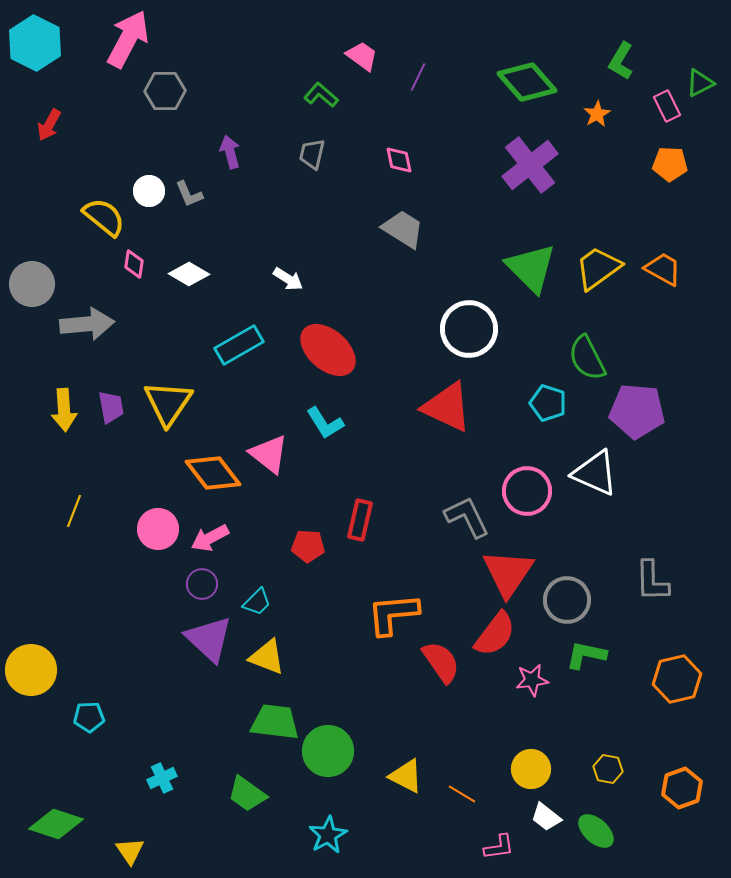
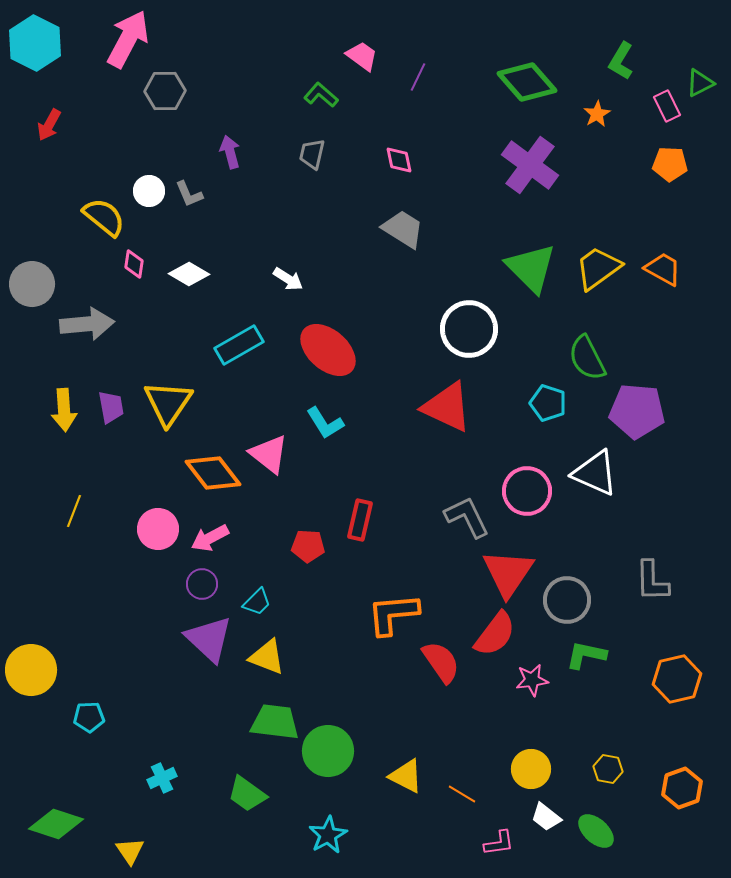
purple cross at (530, 165): rotated 16 degrees counterclockwise
pink L-shape at (499, 847): moved 4 px up
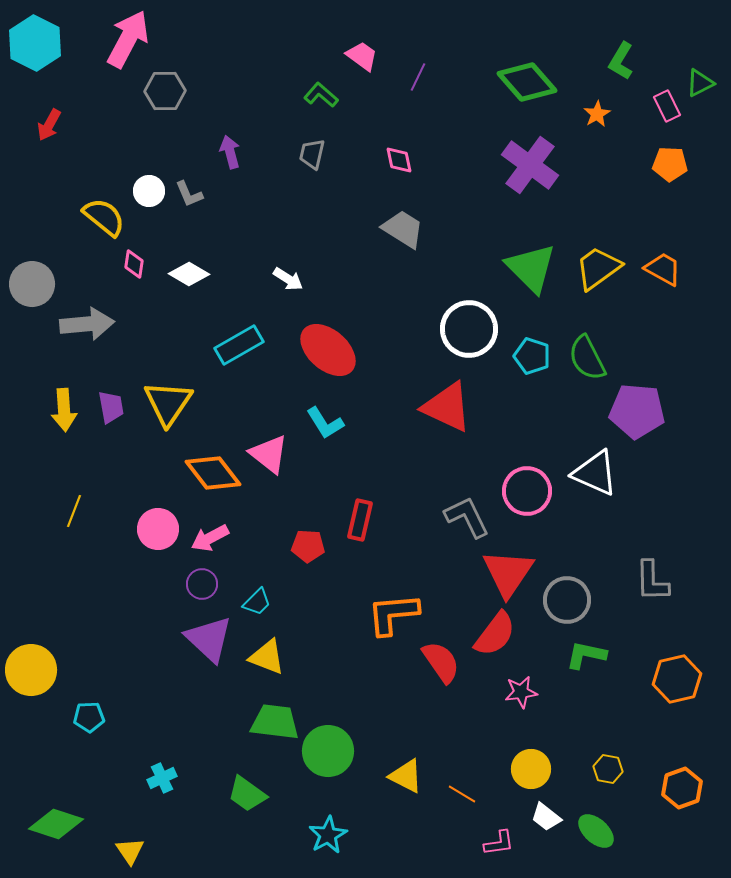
cyan pentagon at (548, 403): moved 16 px left, 47 px up
pink star at (532, 680): moved 11 px left, 12 px down
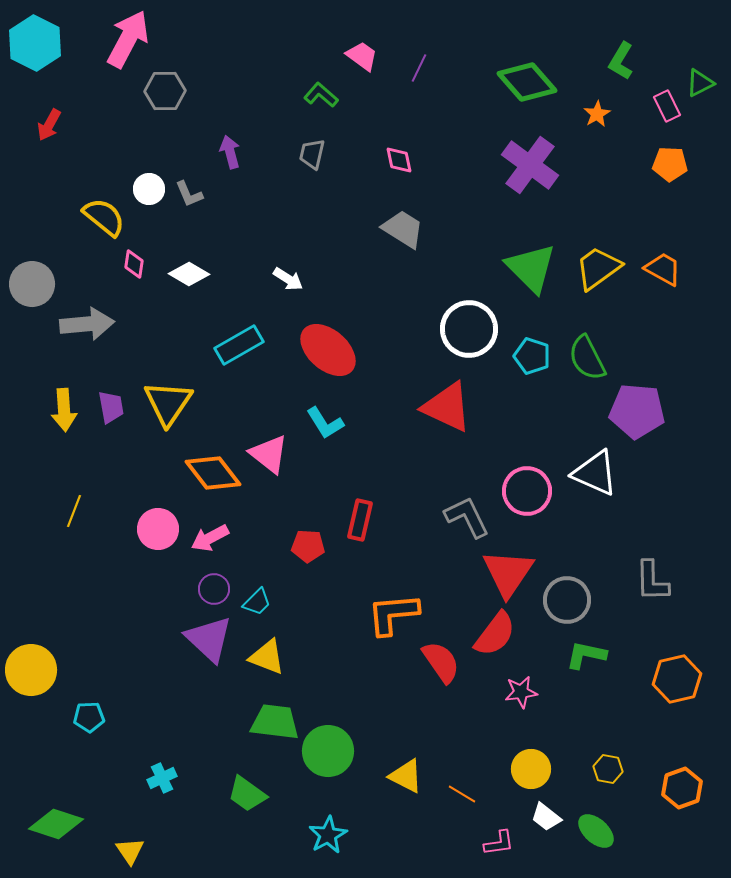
purple line at (418, 77): moved 1 px right, 9 px up
white circle at (149, 191): moved 2 px up
purple circle at (202, 584): moved 12 px right, 5 px down
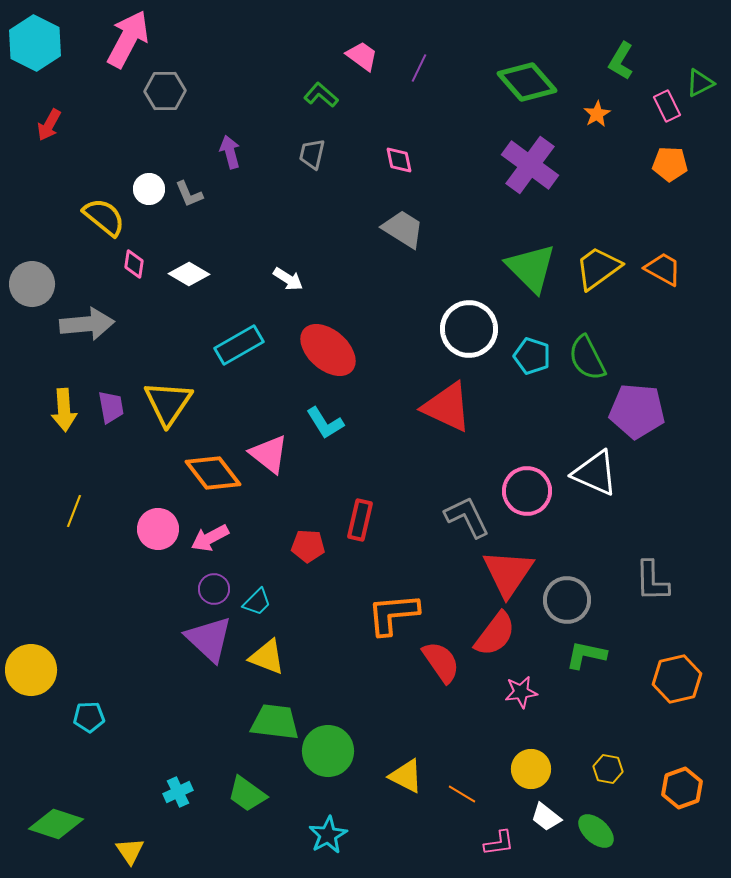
cyan cross at (162, 778): moved 16 px right, 14 px down
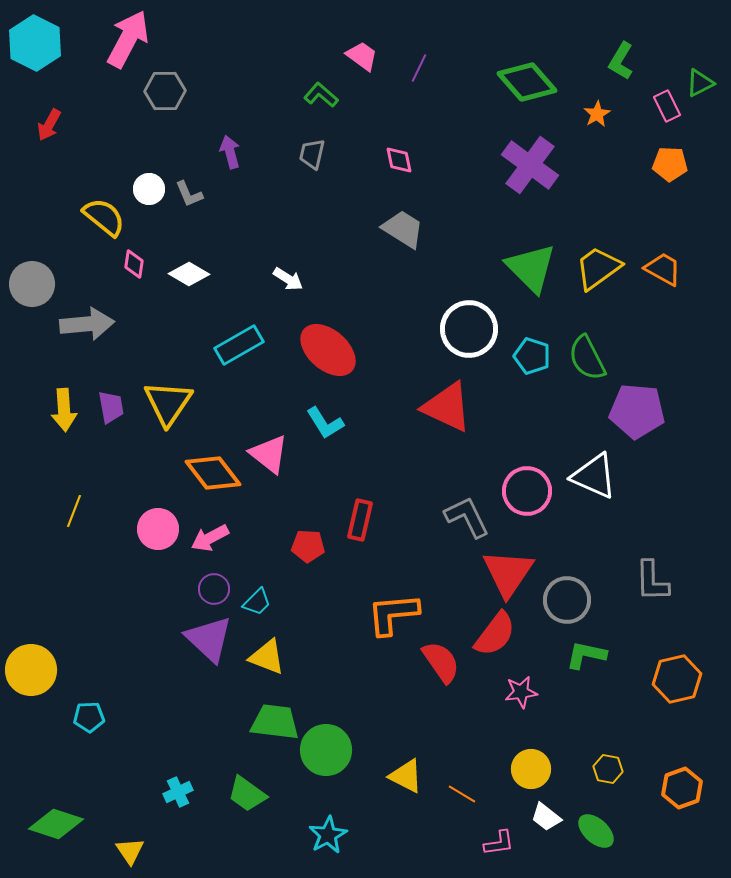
white triangle at (595, 473): moved 1 px left, 3 px down
green circle at (328, 751): moved 2 px left, 1 px up
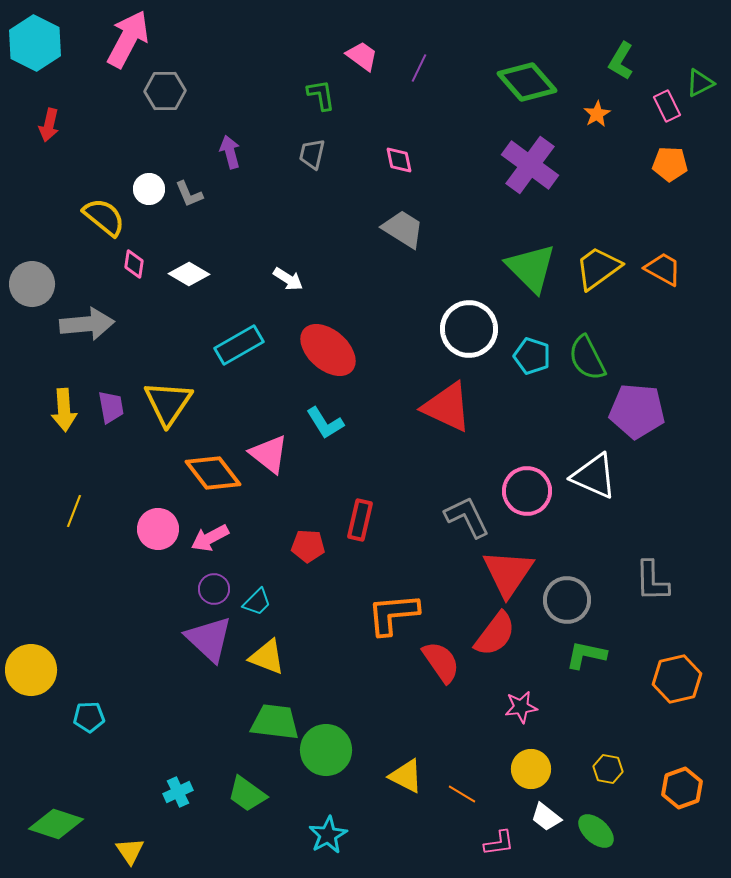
green L-shape at (321, 95): rotated 40 degrees clockwise
red arrow at (49, 125): rotated 16 degrees counterclockwise
pink star at (521, 692): moved 15 px down
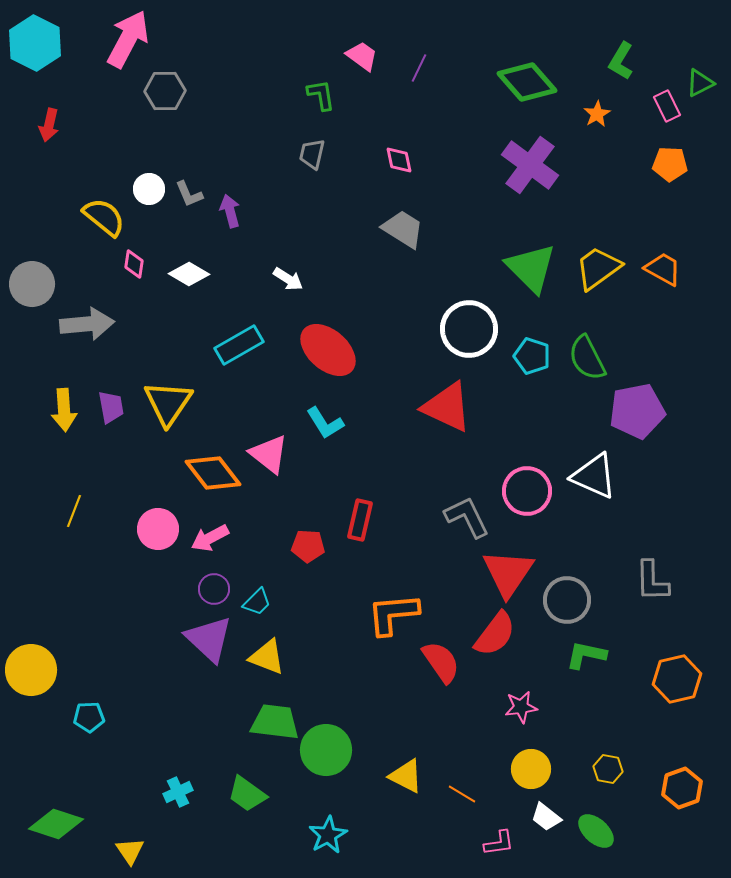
purple arrow at (230, 152): moved 59 px down
purple pentagon at (637, 411): rotated 16 degrees counterclockwise
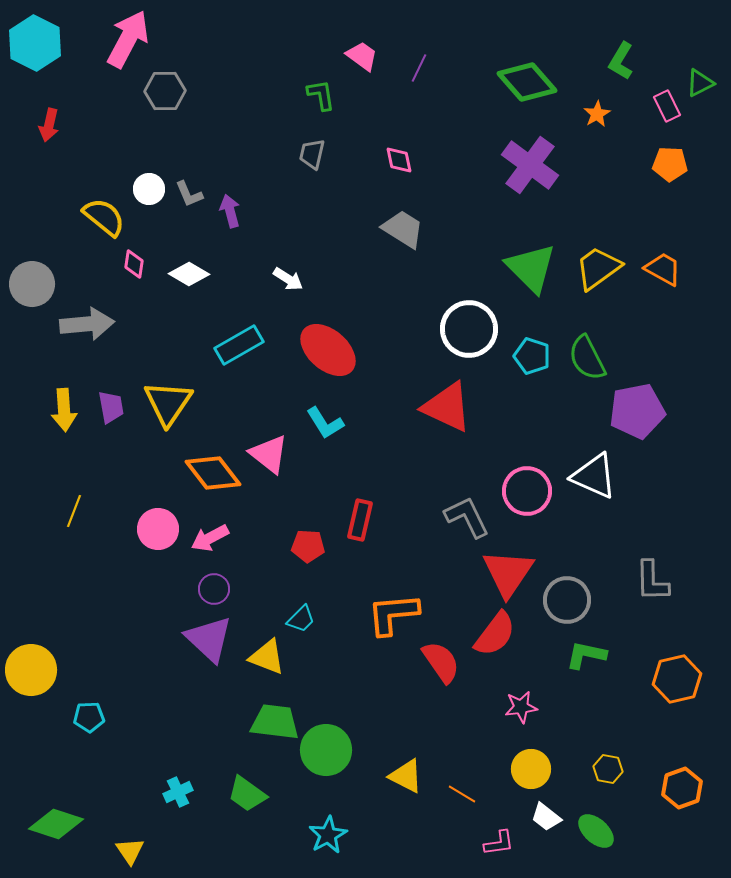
cyan trapezoid at (257, 602): moved 44 px right, 17 px down
